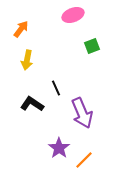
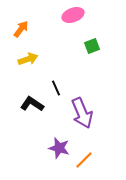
yellow arrow: moved 1 px right, 1 px up; rotated 120 degrees counterclockwise
purple star: rotated 20 degrees counterclockwise
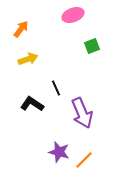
purple star: moved 4 px down
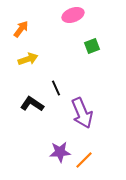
purple star: moved 1 px right; rotated 20 degrees counterclockwise
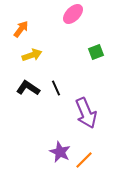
pink ellipse: moved 1 px up; rotated 25 degrees counterclockwise
green square: moved 4 px right, 6 px down
yellow arrow: moved 4 px right, 4 px up
black L-shape: moved 4 px left, 16 px up
purple arrow: moved 4 px right
purple star: rotated 30 degrees clockwise
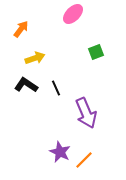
yellow arrow: moved 3 px right, 3 px down
black L-shape: moved 2 px left, 3 px up
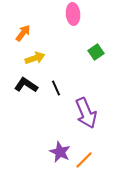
pink ellipse: rotated 50 degrees counterclockwise
orange arrow: moved 2 px right, 4 px down
green square: rotated 14 degrees counterclockwise
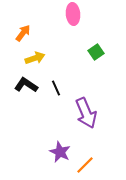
orange line: moved 1 px right, 5 px down
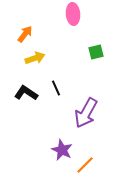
orange arrow: moved 2 px right, 1 px down
green square: rotated 21 degrees clockwise
black L-shape: moved 8 px down
purple arrow: rotated 52 degrees clockwise
purple star: moved 2 px right, 2 px up
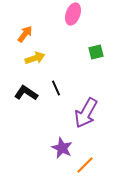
pink ellipse: rotated 25 degrees clockwise
purple star: moved 2 px up
